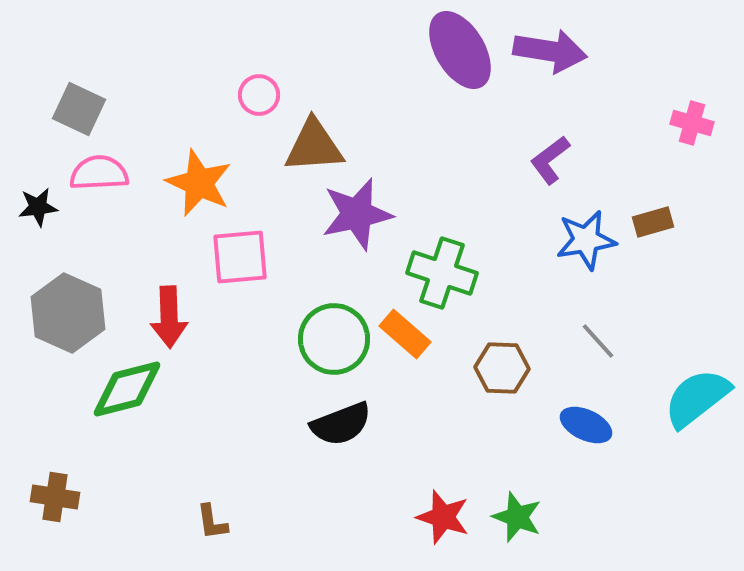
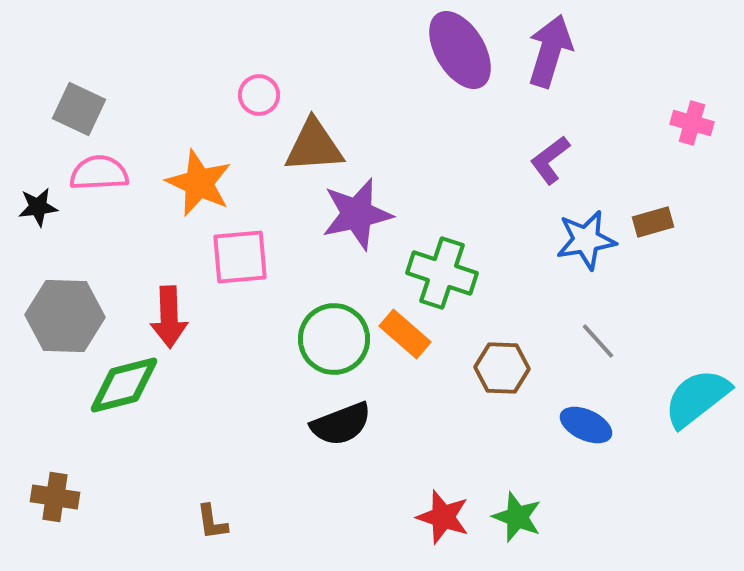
purple arrow: rotated 82 degrees counterclockwise
gray hexagon: moved 3 px left, 3 px down; rotated 22 degrees counterclockwise
green diamond: moved 3 px left, 4 px up
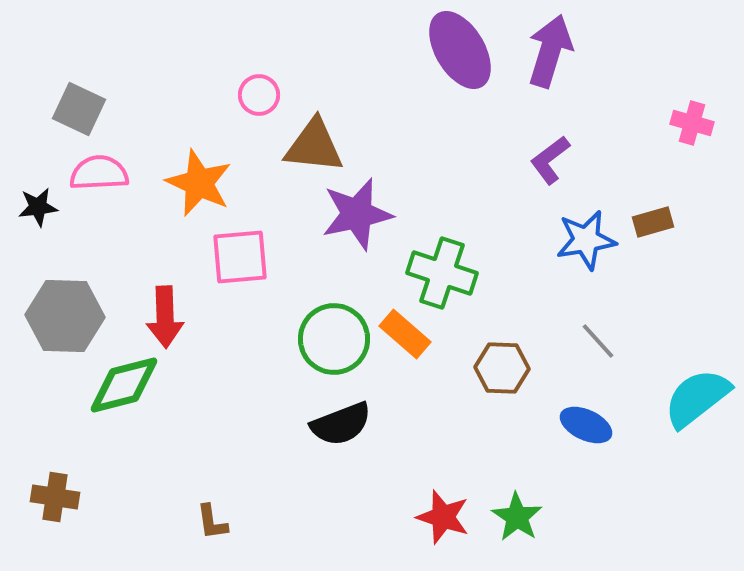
brown triangle: rotated 10 degrees clockwise
red arrow: moved 4 px left
green star: rotated 12 degrees clockwise
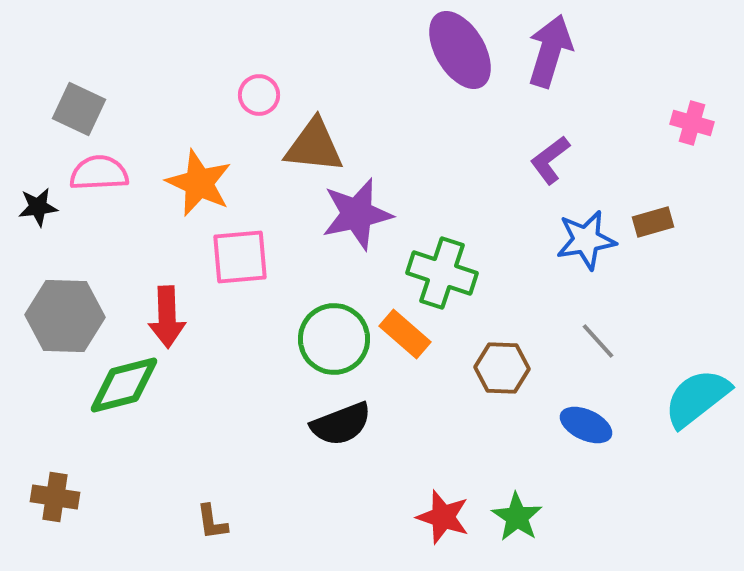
red arrow: moved 2 px right
